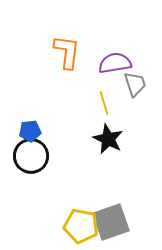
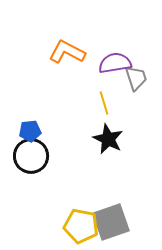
orange L-shape: rotated 69 degrees counterclockwise
gray trapezoid: moved 1 px right, 6 px up
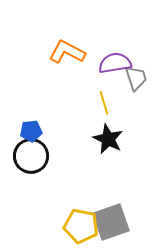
blue pentagon: moved 1 px right
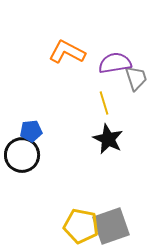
black circle: moved 9 px left, 1 px up
gray square: moved 4 px down
